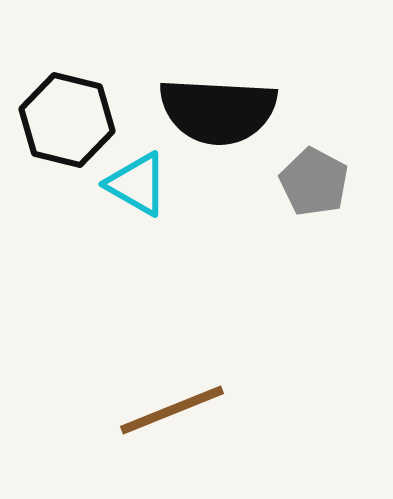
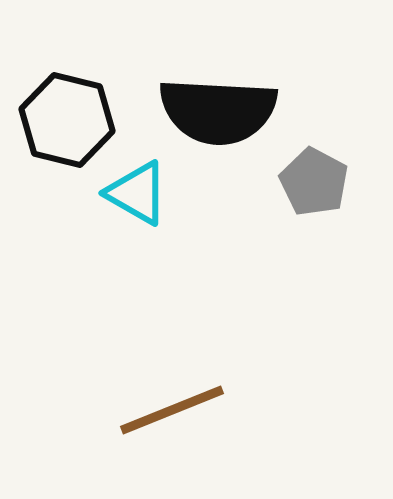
cyan triangle: moved 9 px down
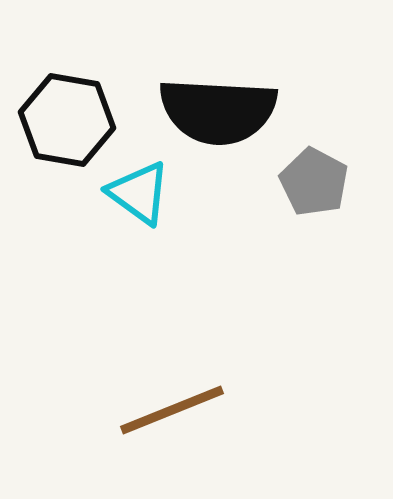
black hexagon: rotated 4 degrees counterclockwise
cyan triangle: moved 2 px right; rotated 6 degrees clockwise
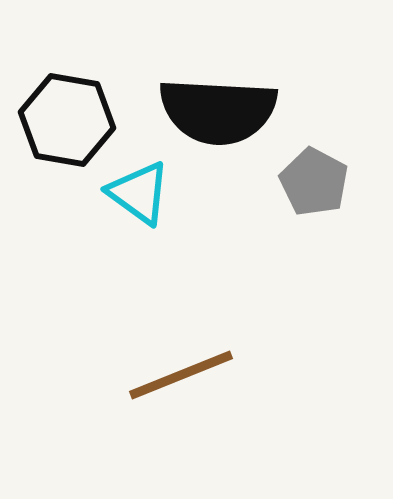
brown line: moved 9 px right, 35 px up
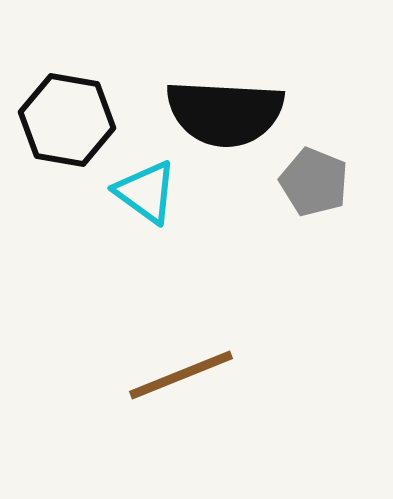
black semicircle: moved 7 px right, 2 px down
gray pentagon: rotated 6 degrees counterclockwise
cyan triangle: moved 7 px right, 1 px up
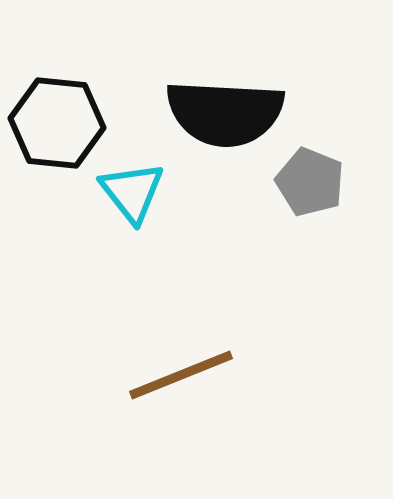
black hexagon: moved 10 px left, 3 px down; rotated 4 degrees counterclockwise
gray pentagon: moved 4 px left
cyan triangle: moved 14 px left; rotated 16 degrees clockwise
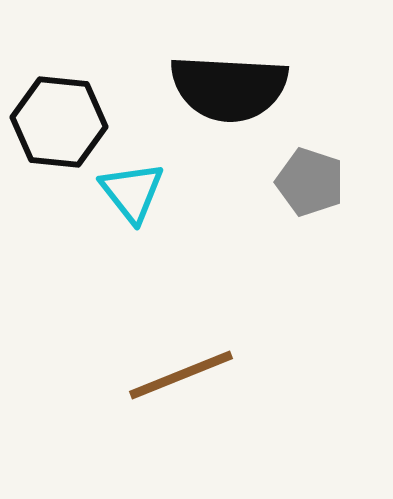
black semicircle: moved 4 px right, 25 px up
black hexagon: moved 2 px right, 1 px up
gray pentagon: rotated 4 degrees counterclockwise
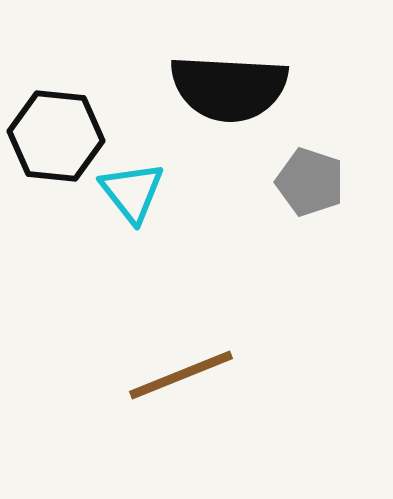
black hexagon: moved 3 px left, 14 px down
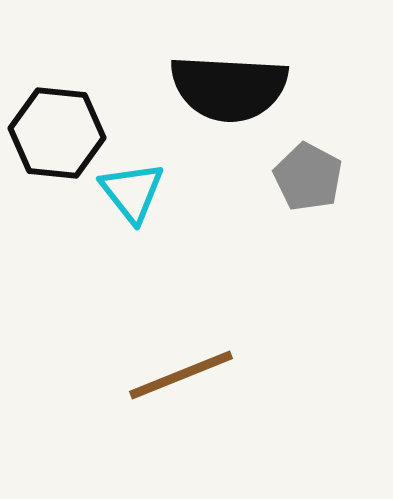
black hexagon: moved 1 px right, 3 px up
gray pentagon: moved 2 px left, 5 px up; rotated 10 degrees clockwise
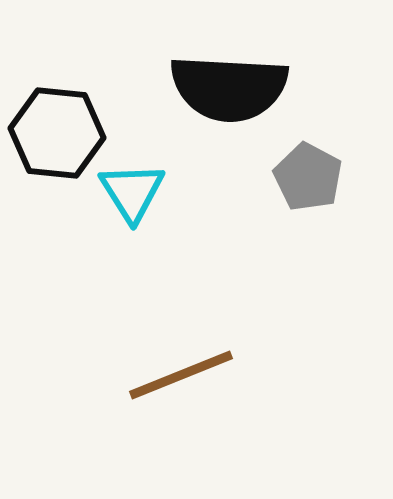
cyan triangle: rotated 6 degrees clockwise
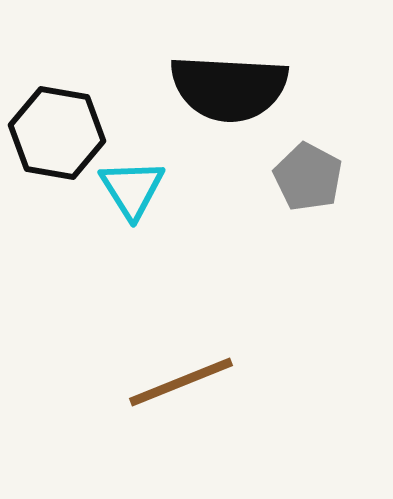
black hexagon: rotated 4 degrees clockwise
cyan triangle: moved 3 px up
brown line: moved 7 px down
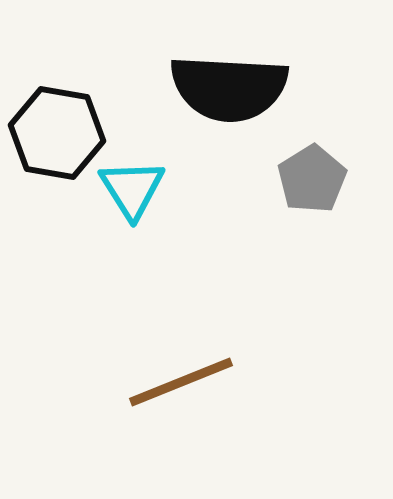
gray pentagon: moved 4 px right, 2 px down; rotated 12 degrees clockwise
